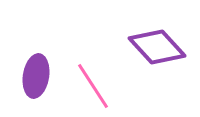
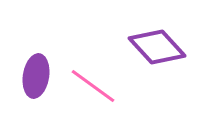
pink line: rotated 21 degrees counterclockwise
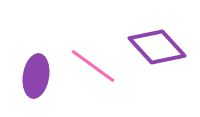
pink line: moved 20 px up
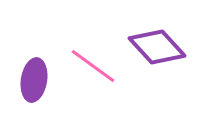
purple ellipse: moved 2 px left, 4 px down
